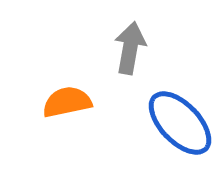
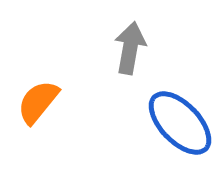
orange semicircle: moved 29 px left; rotated 39 degrees counterclockwise
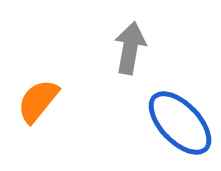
orange semicircle: moved 1 px up
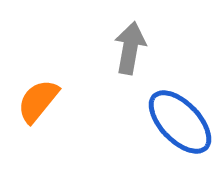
blue ellipse: moved 1 px up
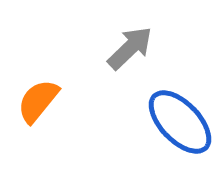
gray arrow: rotated 36 degrees clockwise
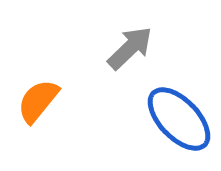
blue ellipse: moved 1 px left, 3 px up
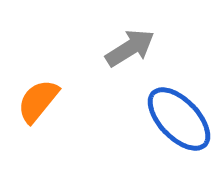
gray arrow: rotated 12 degrees clockwise
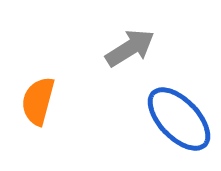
orange semicircle: rotated 24 degrees counterclockwise
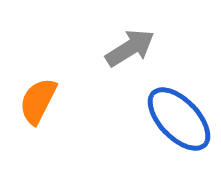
orange semicircle: rotated 12 degrees clockwise
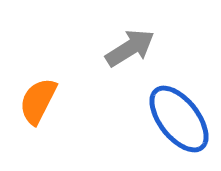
blue ellipse: rotated 6 degrees clockwise
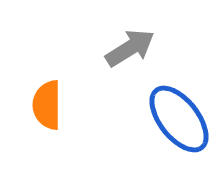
orange semicircle: moved 9 px right, 4 px down; rotated 27 degrees counterclockwise
